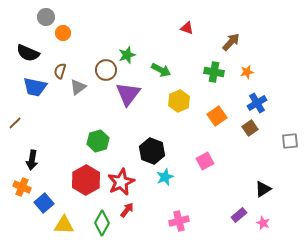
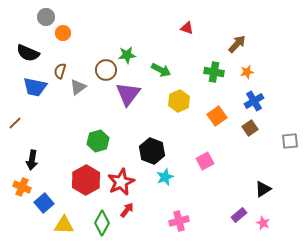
brown arrow: moved 6 px right, 2 px down
green star: rotated 12 degrees clockwise
blue cross: moved 3 px left, 2 px up
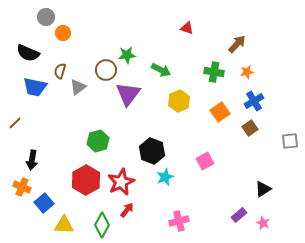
orange square: moved 3 px right, 4 px up
green diamond: moved 2 px down
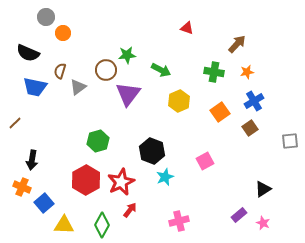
red arrow: moved 3 px right
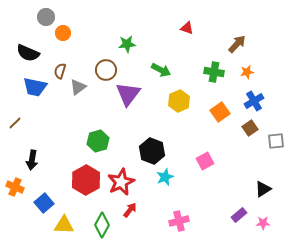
green star: moved 11 px up
gray square: moved 14 px left
orange cross: moved 7 px left
pink star: rotated 24 degrees counterclockwise
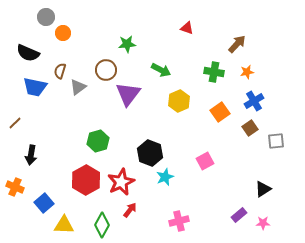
black hexagon: moved 2 px left, 2 px down
black arrow: moved 1 px left, 5 px up
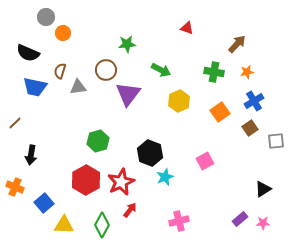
gray triangle: rotated 30 degrees clockwise
purple rectangle: moved 1 px right, 4 px down
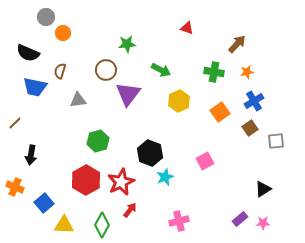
gray triangle: moved 13 px down
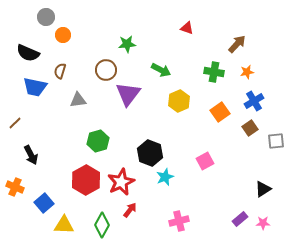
orange circle: moved 2 px down
black arrow: rotated 36 degrees counterclockwise
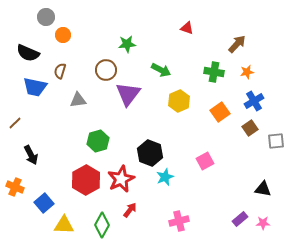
red star: moved 3 px up
black triangle: rotated 42 degrees clockwise
